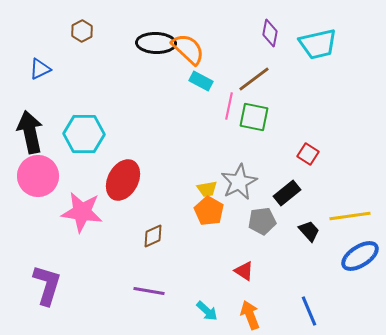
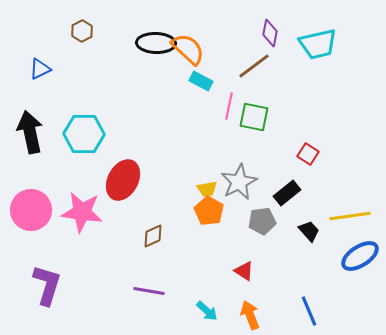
brown line: moved 13 px up
pink circle: moved 7 px left, 34 px down
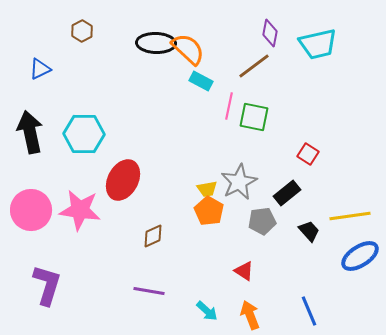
pink star: moved 2 px left, 2 px up
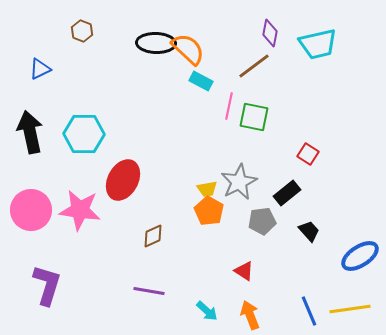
brown hexagon: rotated 10 degrees counterclockwise
yellow line: moved 93 px down
